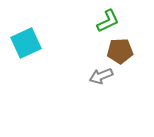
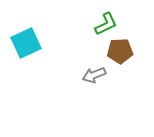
green L-shape: moved 2 px left, 3 px down
gray arrow: moved 7 px left, 1 px up
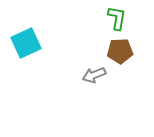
green L-shape: moved 11 px right, 6 px up; rotated 55 degrees counterclockwise
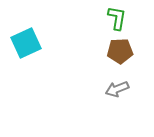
gray arrow: moved 23 px right, 14 px down
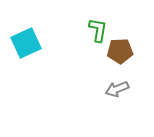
green L-shape: moved 19 px left, 12 px down
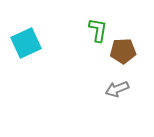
brown pentagon: moved 3 px right
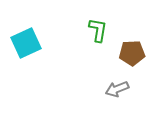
brown pentagon: moved 9 px right, 2 px down
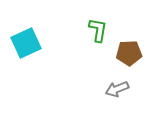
brown pentagon: moved 3 px left
